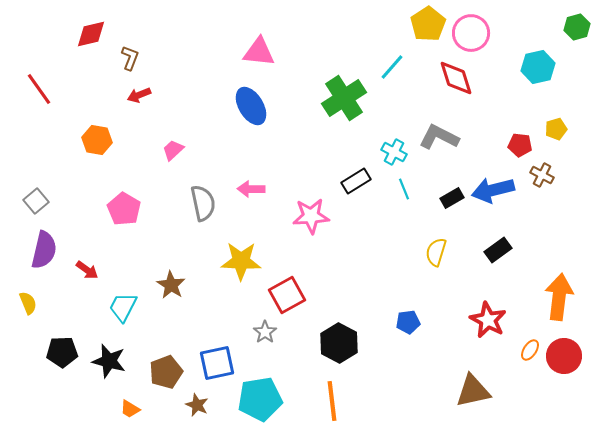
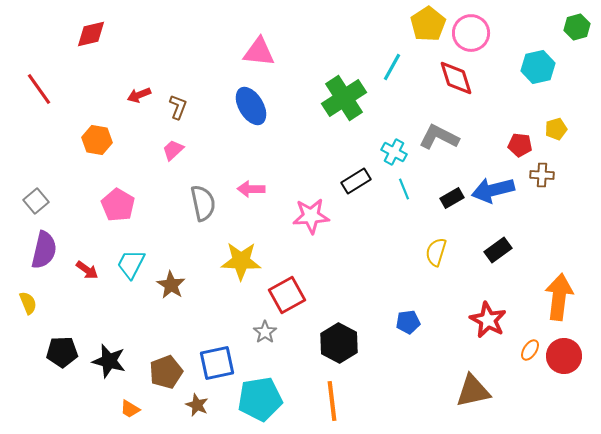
brown L-shape at (130, 58): moved 48 px right, 49 px down
cyan line at (392, 67): rotated 12 degrees counterclockwise
brown cross at (542, 175): rotated 25 degrees counterclockwise
pink pentagon at (124, 209): moved 6 px left, 4 px up
cyan trapezoid at (123, 307): moved 8 px right, 43 px up
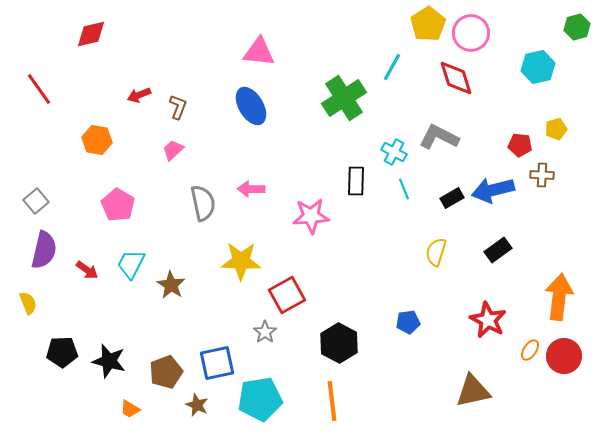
black rectangle at (356, 181): rotated 56 degrees counterclockwise
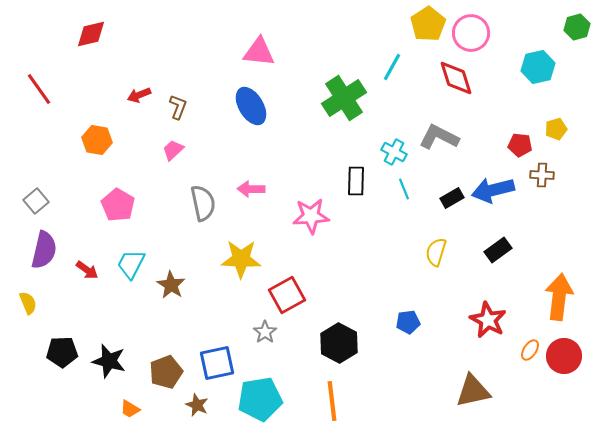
yellow star at (241, 261): moved 2 px up
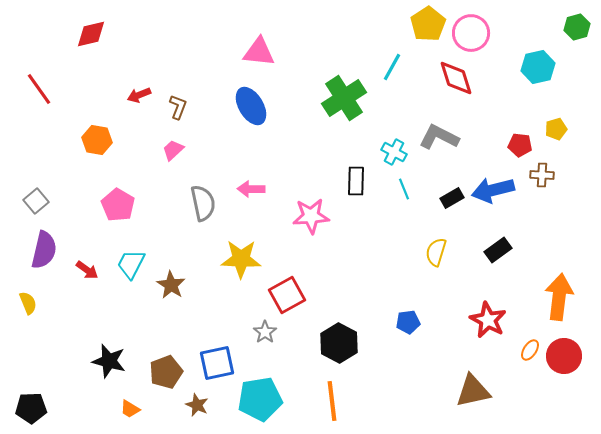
black pentagon at (62, 352): moved 31 px left, 56 px down
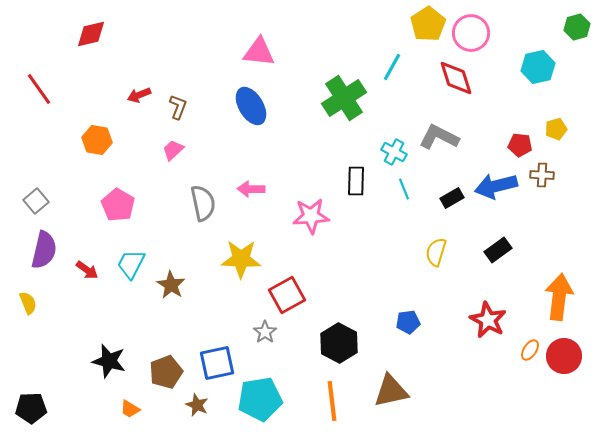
blue arrow at (493, 190): moved 3 px right, 4 px up
brown triangle at (473, 391): moved 82 px left
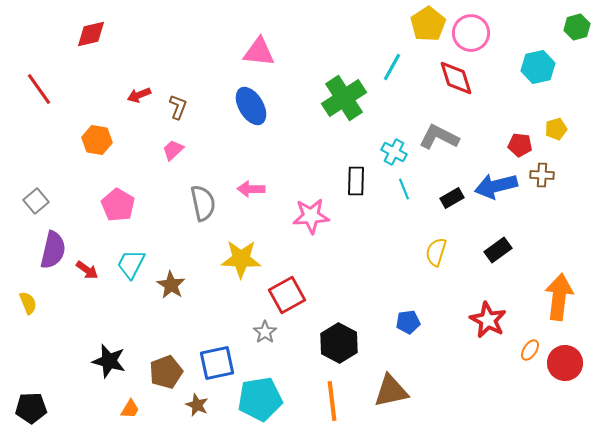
purple semicircle at (44, 250): moved 9 px right
red circle at (564, 356): moved 1 px right, 7 px down
orange trapezoid at (130, 409): rotated 90 degrees counterclockwise
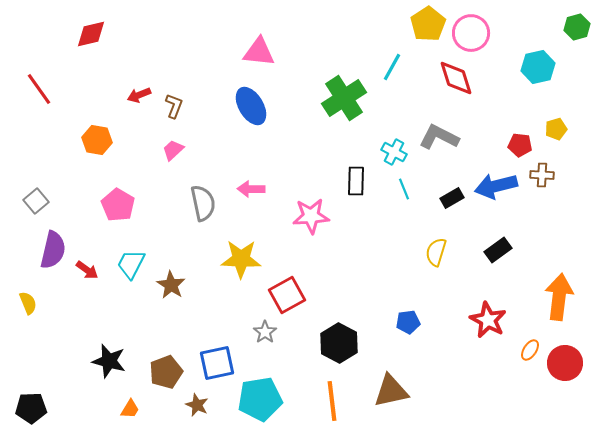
brown L-shape at (178, 107): moved 4 px left, 1 px up
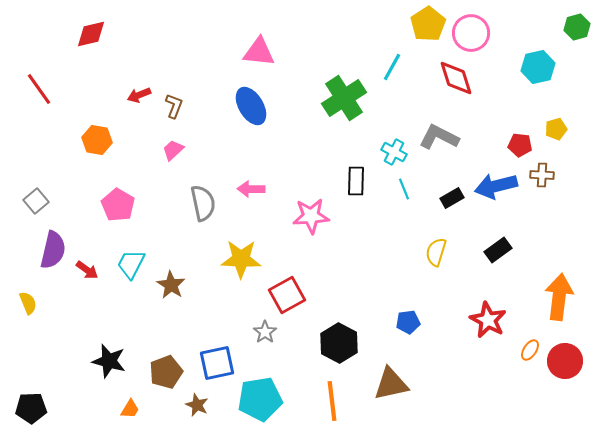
red circle at (565, 363): moved 2 px up
brown triangle at (391, 391): moved 7 px up
